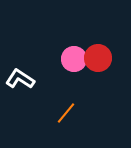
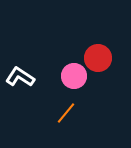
pink circle: moved 17 px down
white L-shape: moved 2 px up
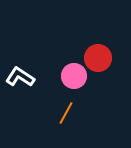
orange line: rotated 10 degrees counterclockwise
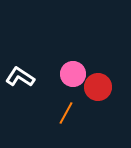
red circle: moved 29 px down
pink circle: moved 1 px left, 2 px up
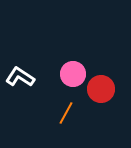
red circle: moved 3 px right, 2 px down
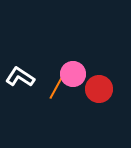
red circle: moved 2 px left
orange line: moved 10 px left, 25 px up
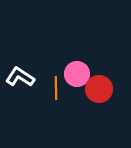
pink circle: moved 4 px right
orange line: rotated 30 degrees counterclockwise
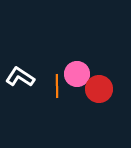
orange line: moved 1 px right, 2 px up
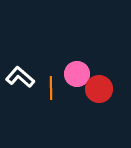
white L-shape: rotated 8 degrees clockwise
orange line: moved 6 px left, 2 px down
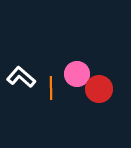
white L-shape: moved 1 px right
